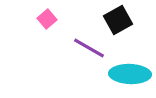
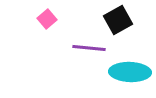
purple line: rotated 24 degrees counterclockwise
cyan ellipse: moved 2 px up
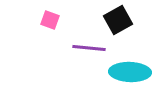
pink square: moved 3 px right, 1 px down; rotated 30 degrees counterclockwise
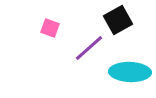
pink square: moved 8 px down
purple line: rotated 48 degrees counterclockwise
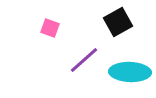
black square: moved 2 px down
purple line: moved 5 px left, 12 px down
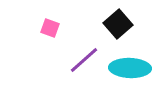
black square: moved 2 px down; rotated 12 degrees counterclockwise
cyan ellipse: moved 4 px up
